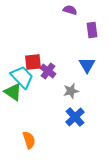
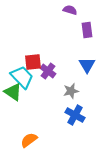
purple rectangle: moved 5 px left
blue cross: moved 2 px up; rotated 18 degrees counterclockwise
orange semicircle: rotated 108 degrees counterclockwise
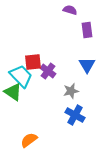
cyan trapezoid: moved 1 px left, 1 px up
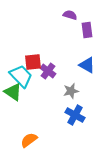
purple semicircle: moved 5 px down
blue triangle: rotated 30 degrees counterclockwise
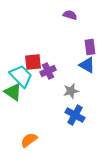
purple rectangle: moved 3 px right, 17 px down
purple cross: rotated 28 degrees clockwise
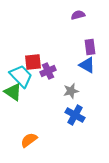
purple semicircle: moved 8 px right; rotated 32 degrees counterclockwise
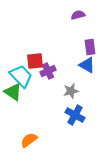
red square: moved 2 px right, 1 px up
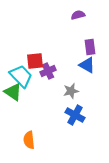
orange semicircle: rotated 60 degrees counterclockwise
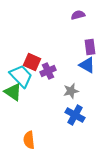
red square: moved 3 px left, 1 px down; rotated 30 degrees clockwise
